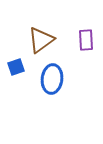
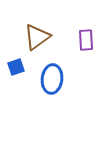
brown triangle: moved 4 px left, 3 px up
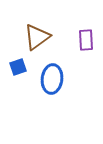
blue square: moved 2 px right
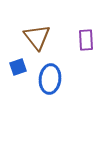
brown triangle: rotated 32 degrees counterclockwise
blue ellipse: moved 2 px left
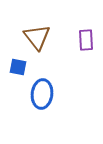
blue square: rotated 30 degrees clockwise
blue ellipse: moved 8 px left, 15 px down
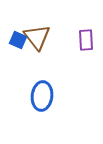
blue square: moved 27 px up; rotated 12 degrees clockwise
blue ellipse: moved 2 px down
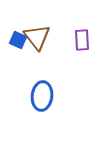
purple rectangle: moved 4 px left
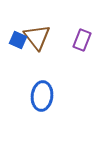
purple rectangle: rotated 25 degrees clockwise
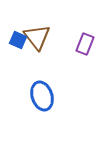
purple rectangle: moved 3 px right, 4 px down
blue ellipse: rotated 24 degrees counterclockwise
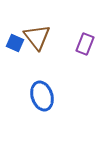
blue square: moved 3 px left, 3 px down
